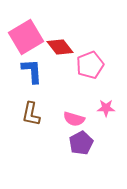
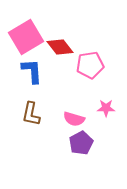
pink pentagon: rotated 12 degrees clockwise
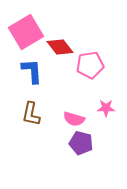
pink square: moved 5 px up
purple pentagon: rotated 30 degrees counterclockwise
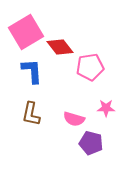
pink pentagon: moved 2 px down
purple pentagon: moved 10 px right
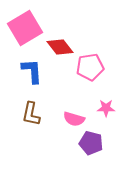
pink square: moved 1 px left, 4 px up
